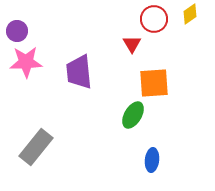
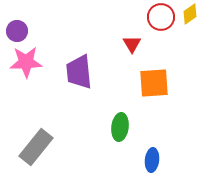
red circle: moved 7 px right, 2 px up
green ellipse: moved 13 px left, 12 px down; rotated 24 degrees counterclockwise
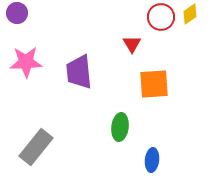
purple circle: moved 18 px up
orange square: moved 1 px down
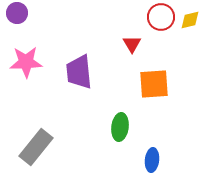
yellow diamond: moved 6 px down; rotated 20 degrees clockwise
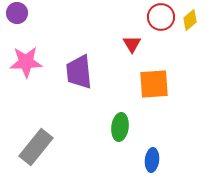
yellow diamond: rotated 25 degrees counterclockwise
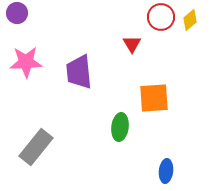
orange square: moved 14 px down
blue ellipse: moved 14 px right, 11 px down
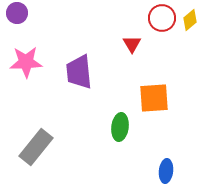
red circle: moved 1 px right, 1 px down
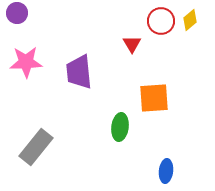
red circle: moved 1 px left, 3 px down
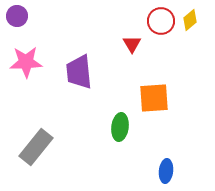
purple circle: moved 3 px down
